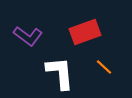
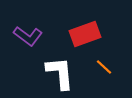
red rectangle: moved 2 px down
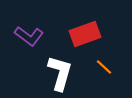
purple L-shape: moved 1 px right
white L-shape: rotated 21 degrees clockwise
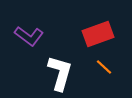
red rectangle: moved 13 px right
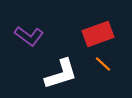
orange line: moved 1 px left, 3 px up
white L-shape: moved 1 px right, 1 px down; rotated 57 degrees clockwise
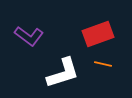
orange line: rotated 30 degrees counterclockwise
white L-shape: moved 2 px right, 1 px up
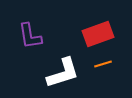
purple L-shape: moved 1 px right; rotated 44 degrees clockwise
orange line: rotated 30 degrees counterclockwise
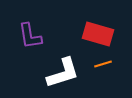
red rectangle: rotated 36 degrees clockwise
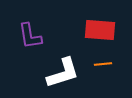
red rectangle: moved 2 px right, 4 px up; rotated 12 degrees counterclockwise
orange line: rotated 12 degrees clockwise
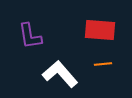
white L-shape: moved 3 px left, 1 px down; rotated 114 degrees counterclockwise
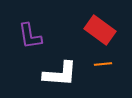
red rectangle: rotated 32 degrees clockwise
white L-shape: rotated 135 degrees clockwise
